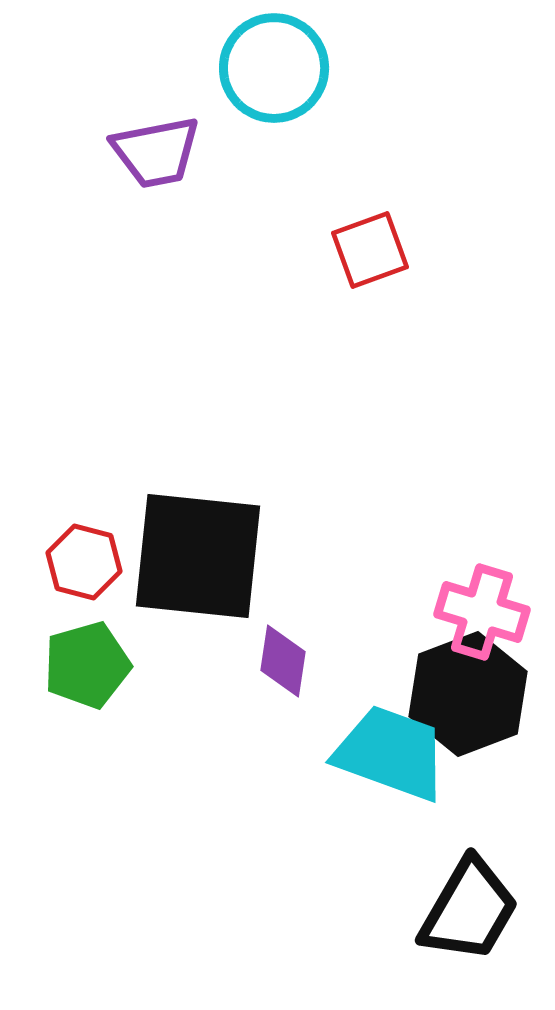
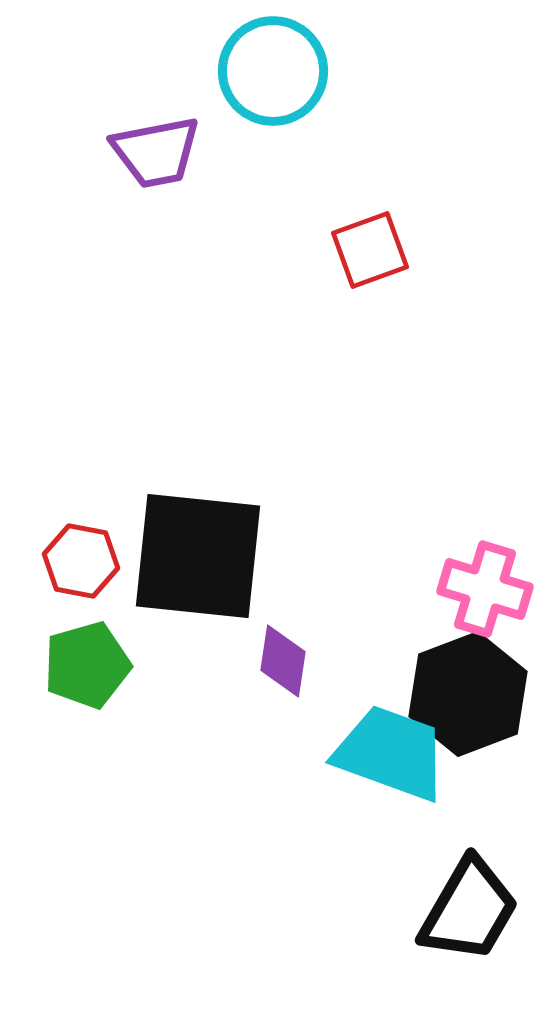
cyan circle: moved 1 px left, 3 px down
red hexagon: moved 3 px left, 1 px up; rotated 4 degrees counterclockwise
pink cross: moved 3 px right, 23 px up
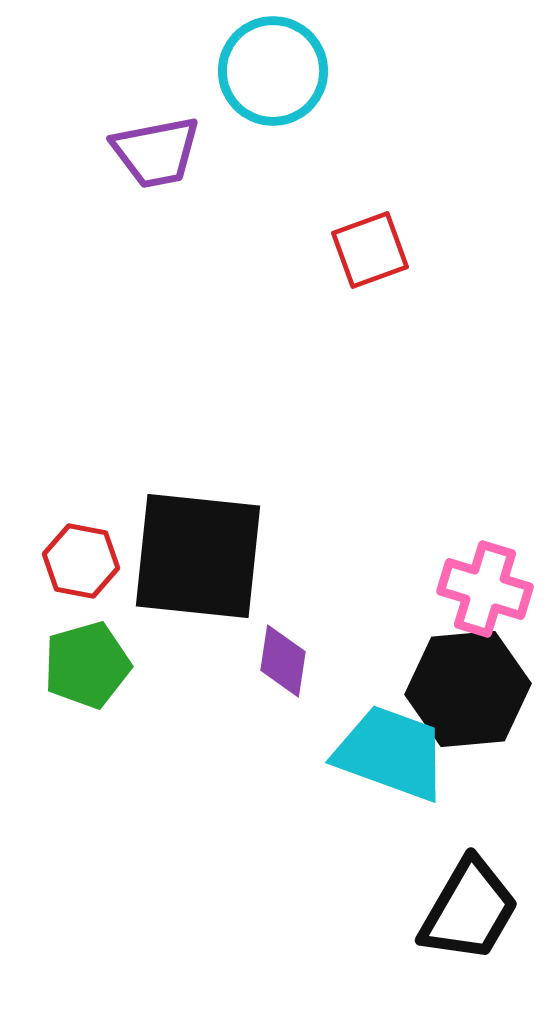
black hexagon: moved 5 px up; rotated 16 degrees clockwise
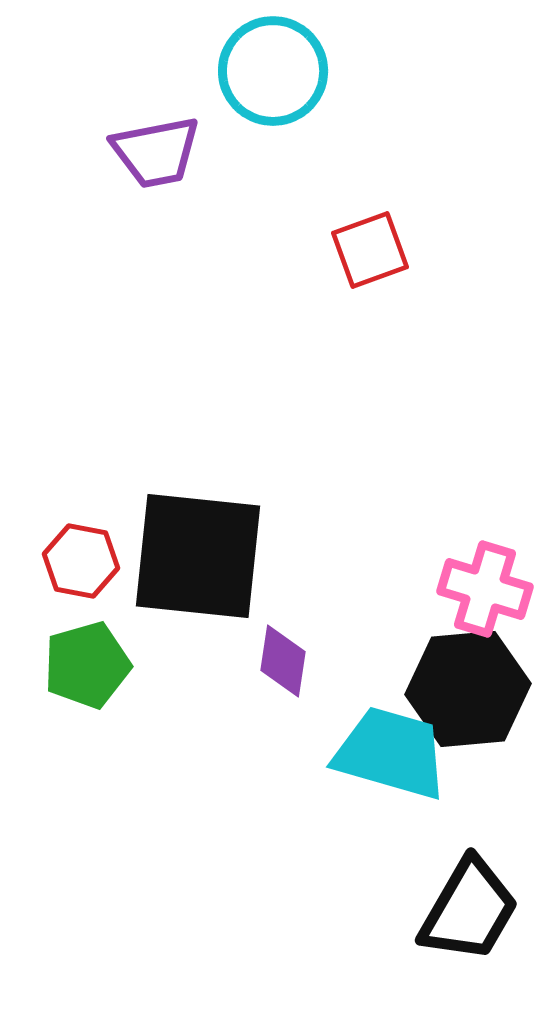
cyan trapezoid: rotated 4 degrees counterclockwise
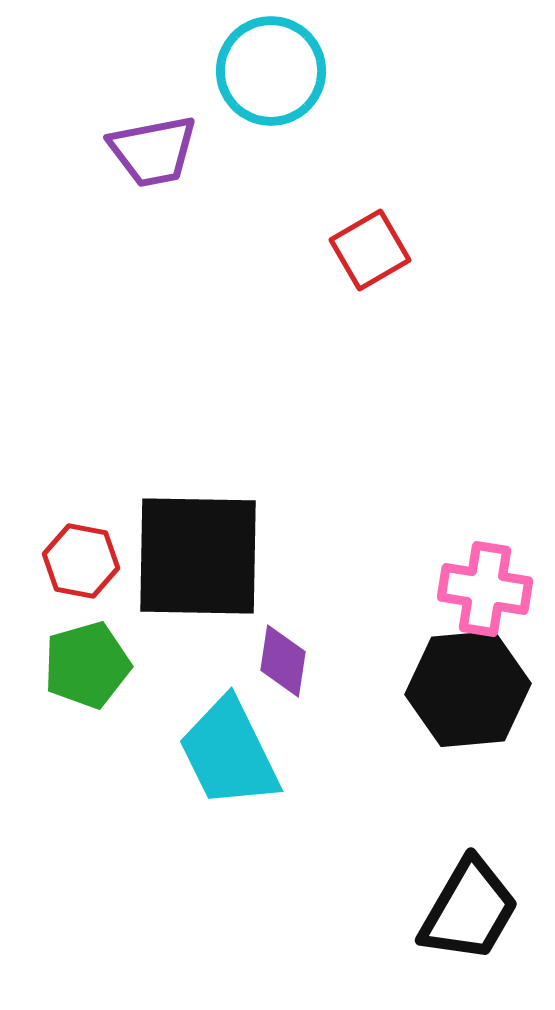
cyan circle: moved 2 px left
purple trapezoid: moved 3 px left, 1 px up
red square: rotated 10 degrees counterclockwise
black square: rotated 5 degrees counterclockwise
pink cross: rotated 8 degrees counterclockwise
cyan trapezoid: moved 162 px left; rotated 132 degrees counterclockwise
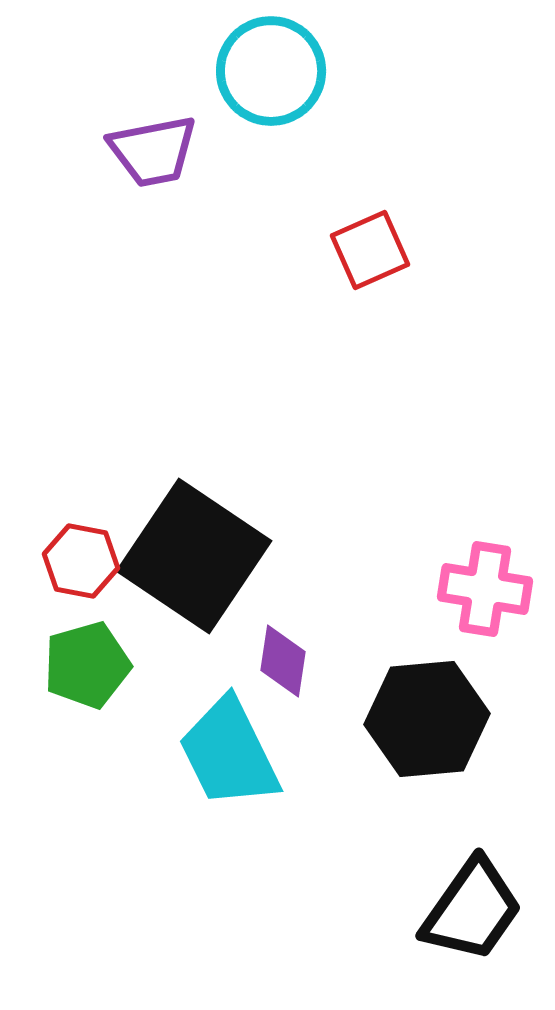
red square: rotated 6 degrees clockwise
black square: moved 4 px left; rotated 33 degrees clockwise
black hexagon: moved 41 px left, 30 px down
black trapezoid: moved 3 px right; rotated 5 degrees clockwise
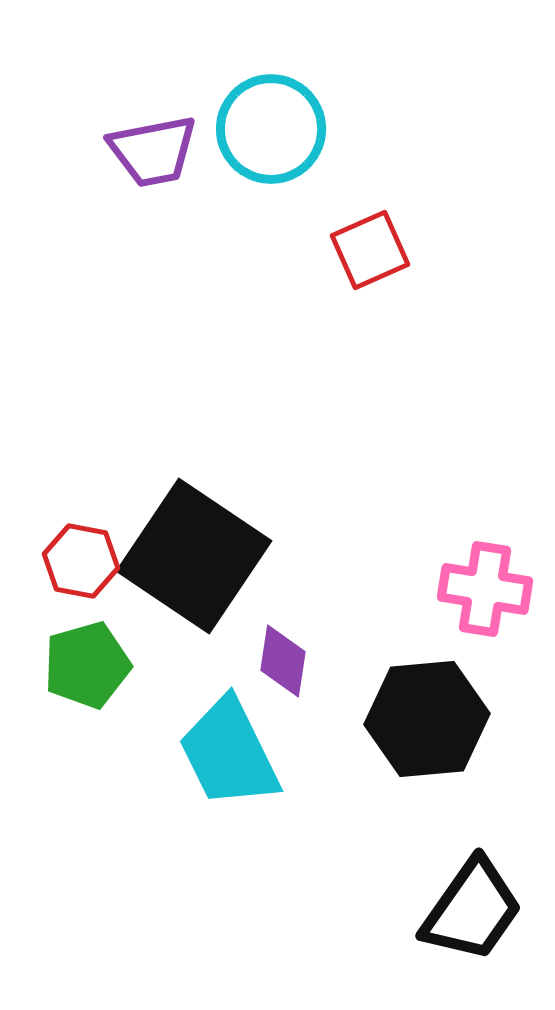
cyan circle: moved 58 px down
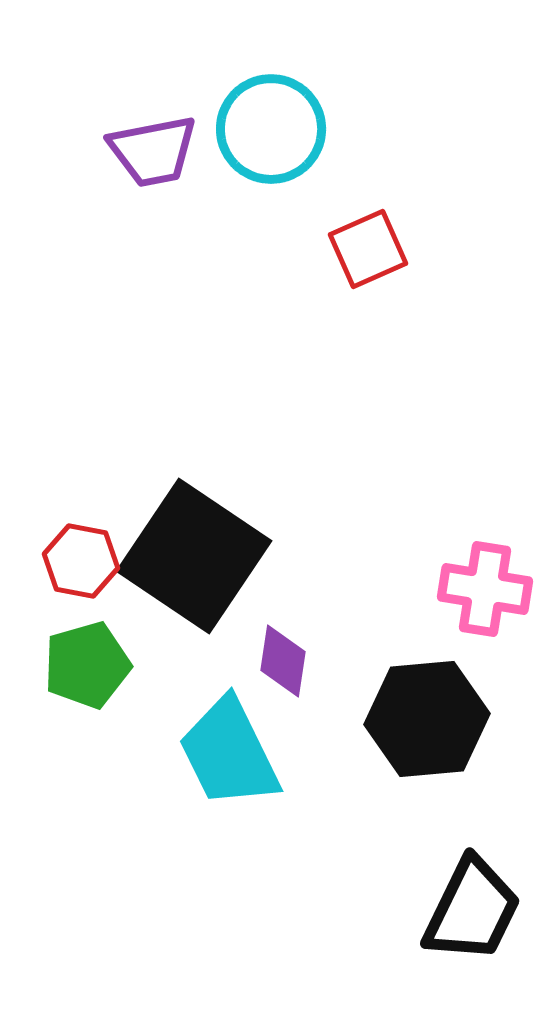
red square: moved 2 px left, 1 px up
black trapezoid: rotated 9 degrees counterclockwise
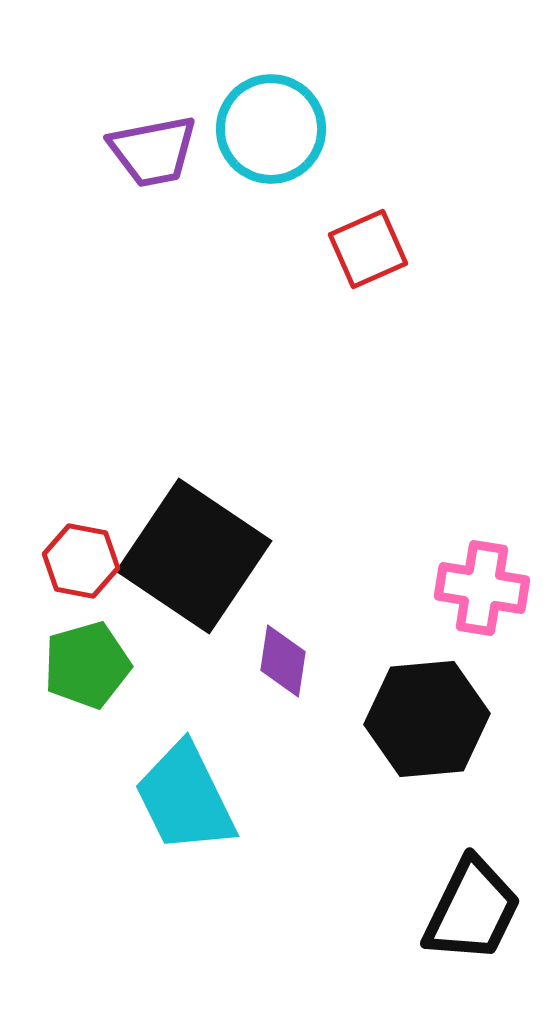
pink cross: moved 3 px left, 1 px up
cyan trapezoid: moved 44 px left, 45 px down
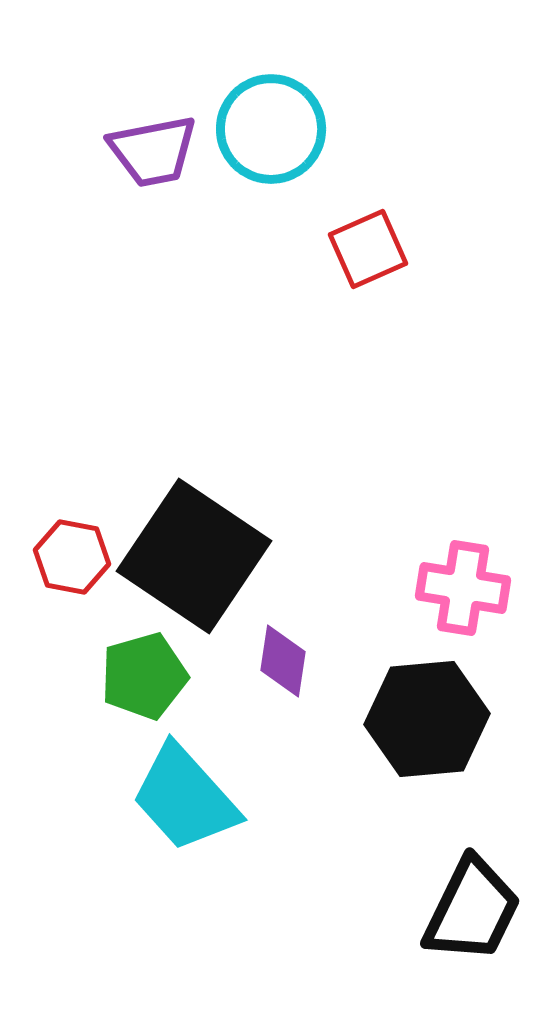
red hexagon: moved 9 px left, 4 px up
pink cross: moved 19 px left
green pentagon: moved 57 px right, 11 px down
cyan trapezoid: rotated 16 degrees counterclockwise
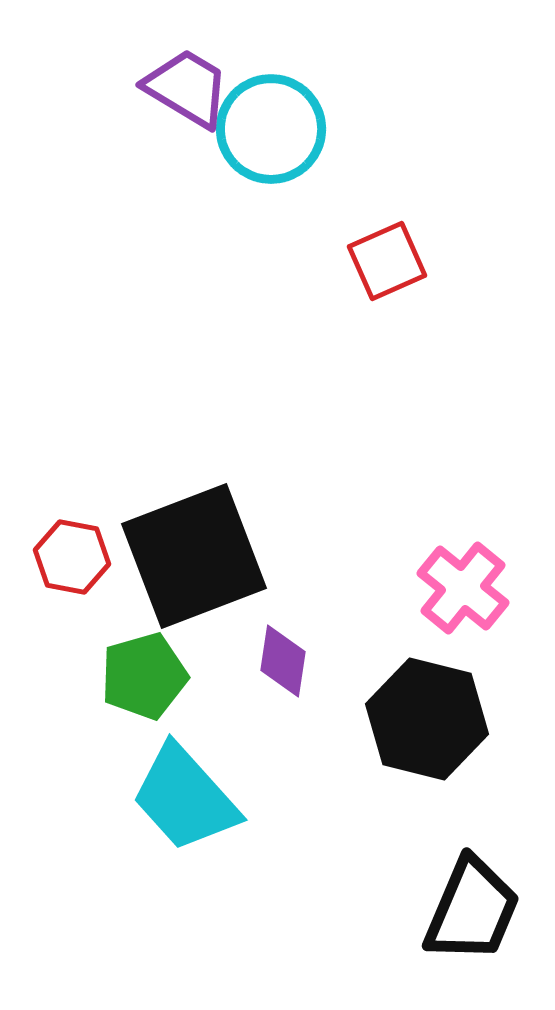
purple trapezoid: moved 34 px right, 63 px up; rotated 138 degrees counterclockwise
red square: moved 19 px right, 12 px down
black square: rotated 35 degrees clockwise
pink cross: rotated 30 degrees clockwise
black hexagon: rotated 19 degrees clockwise
black trapezoid: rotated 3 degrees counterclockwise
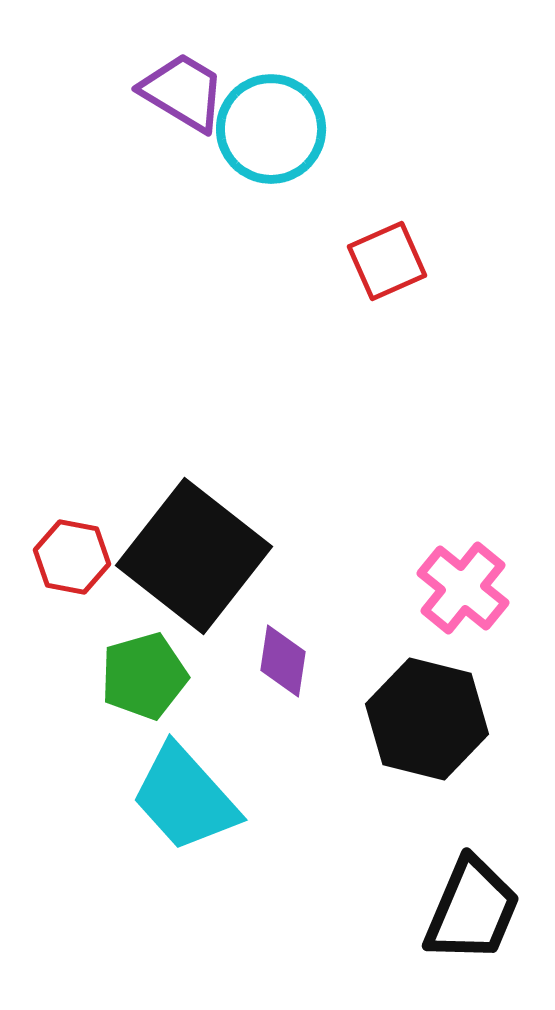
purple trapezoid: moved 4 px left, 4 px down
black square: rotated 31 degrees counterclockwise
